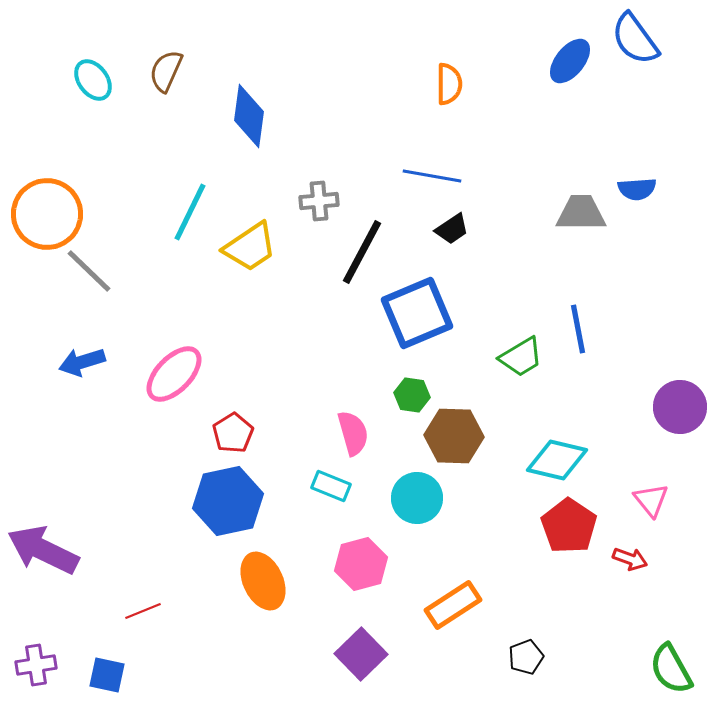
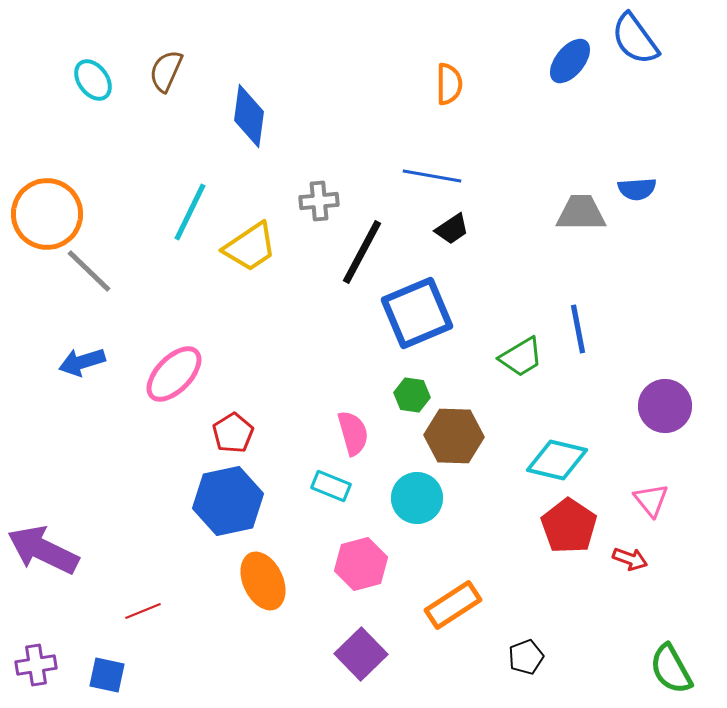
purple circle at (680, 407): moved 15 px left, 1 px up
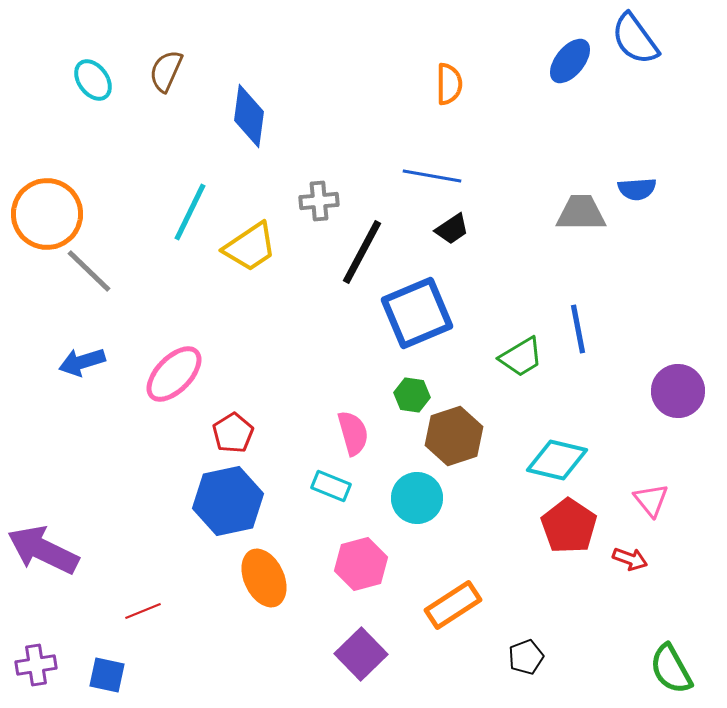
purple circle at (665, 406): moved 13 px right, 15 px up
brown hexagon at (454, 436): rotated 20 degrees counterclockwise
orange ellipse at (263, 581): moved 1 px right, 3 px up
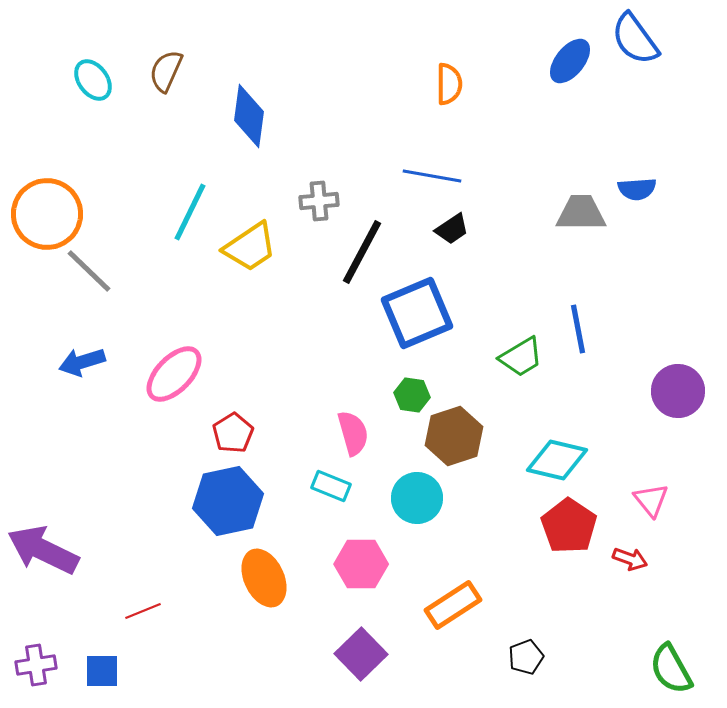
pink hexagon at (361, 564): rotated 15 degrees clockwise
blue square at (107, 675): moved 5 px left, 4 px up; rotated 12 degrees counterclockwise
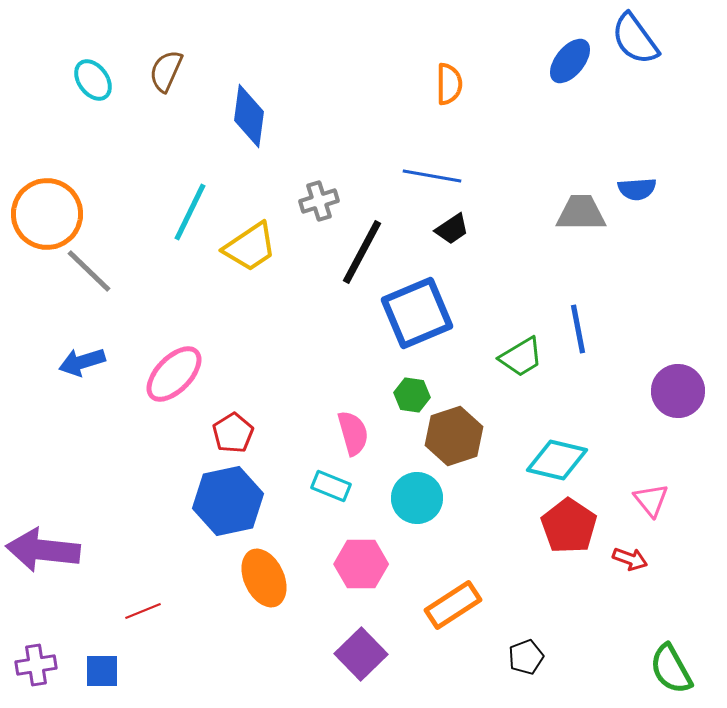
gray cross at (319, 201): rotated 12 degrees counterclockwise
purple arrow at (43, 550): rotated 20 degrees counterclockwise
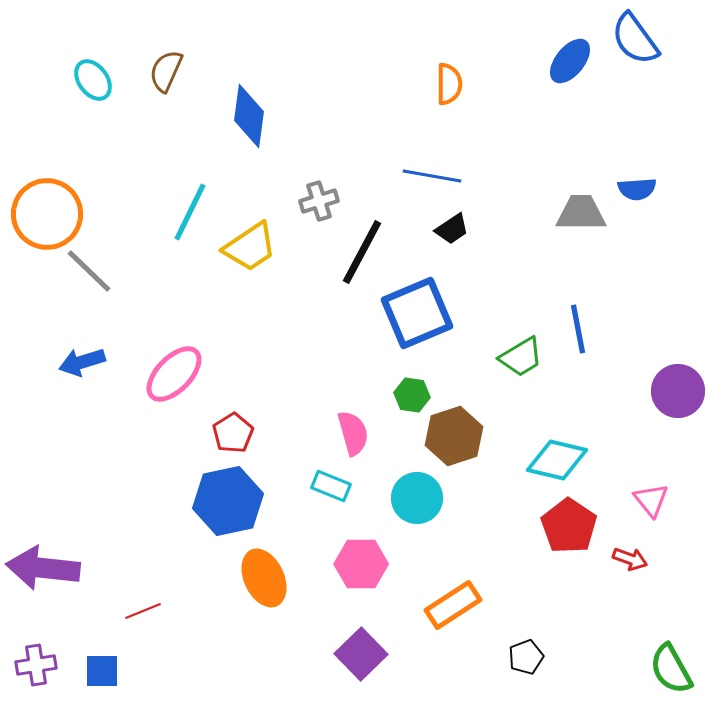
purple arrow at (43, 550): moved 18 px down
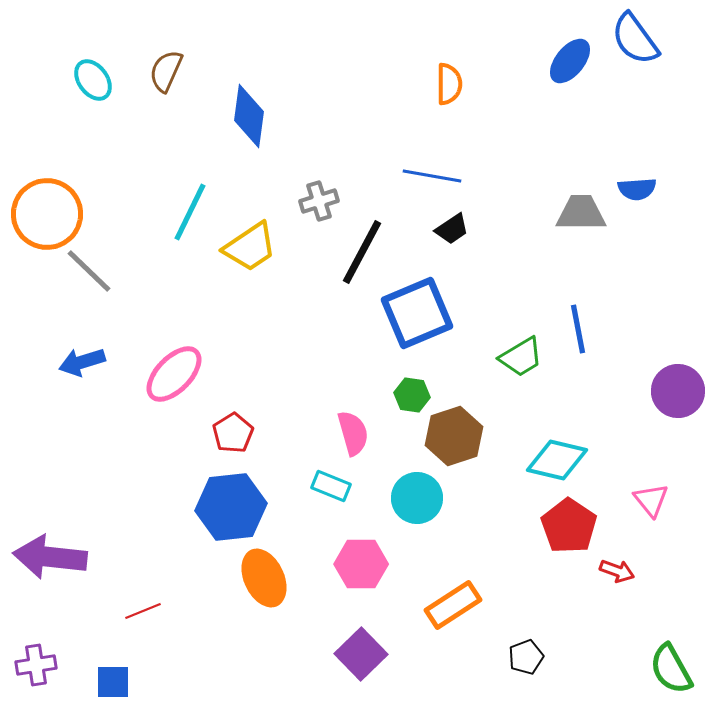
blue hexagon at (228, 501): moved 3 px right, 6 px down; rotated 6 degrees clockwise
red arrow at (630, 559): moved 13 px left, 12 px down
purple arrow at (43, 568): moved 7 px right, 11 px up
blue square at (102, 671): moved 11 px right, 11 px down
